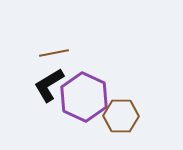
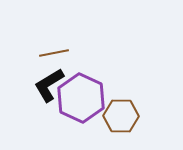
purple hexagon: moved 3 px left, 1 px down
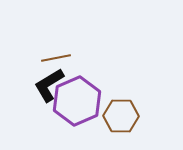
brown line: moved 2 px right, 5 px down
purple hexagon: moved 4 px left, 3 px down; rotated 12 degrees clockwise
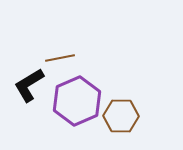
brown line: moved 4 px right
black L-shape: moved 20 px left
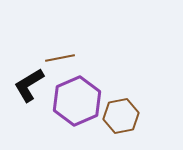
brown hexagon: rotated 12 degrees counterclockwise
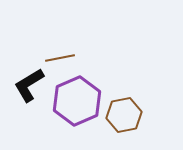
brown hexagon: moved 3 px right, 1 px up
